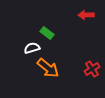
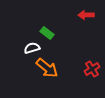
orange arrow: moved 1 px left
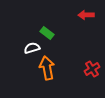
orange arrow: rotated 140 degrees counterclockwise
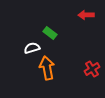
green rectangle: moved 3 px right
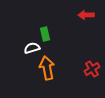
green rectangle: moved 5 px left, 1 px down; rotated 40 degrees clockwise
